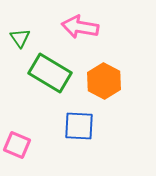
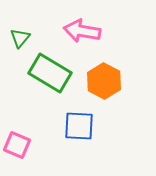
pink arrow: moved 2 px right, 4 px down
green triangle: rotated 15 degrees clockwise
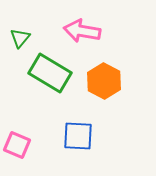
blue square: moved 1 px left, 10 px down
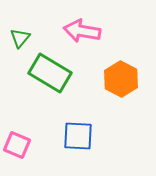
orange hexagon: moved 17 px right, 2 px up
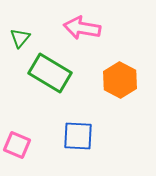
pink arrow: moved 3 px up
orange hexagon: moved 1 px left, 1 px down
